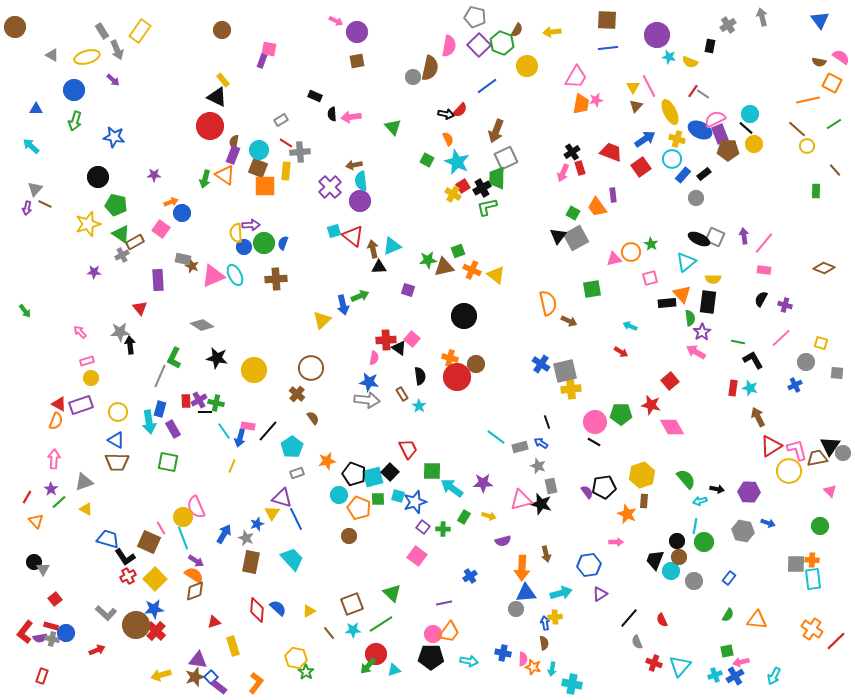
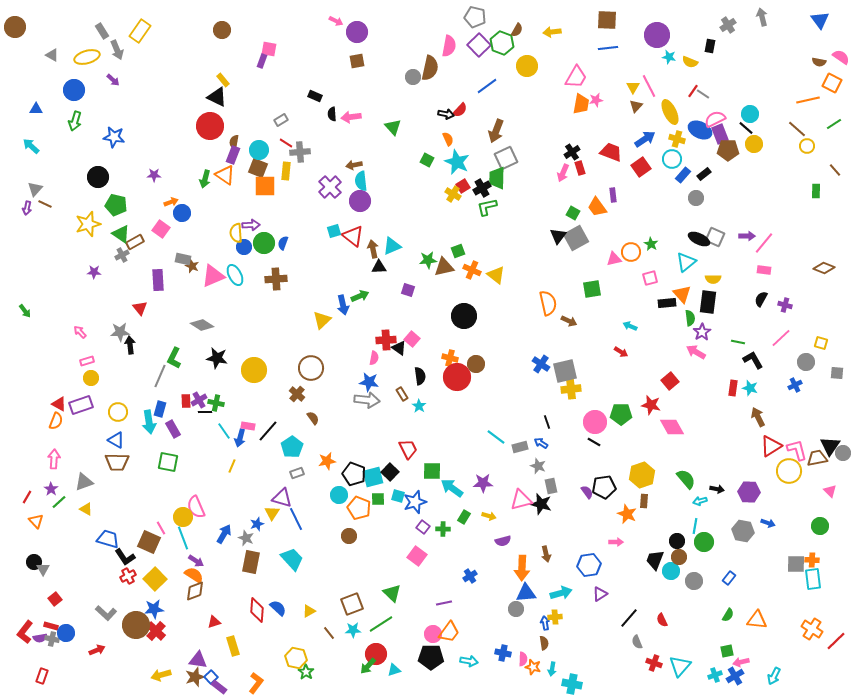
purple arrow at (744, 236): moved 3 px right; rotated 98 degrees clockwise
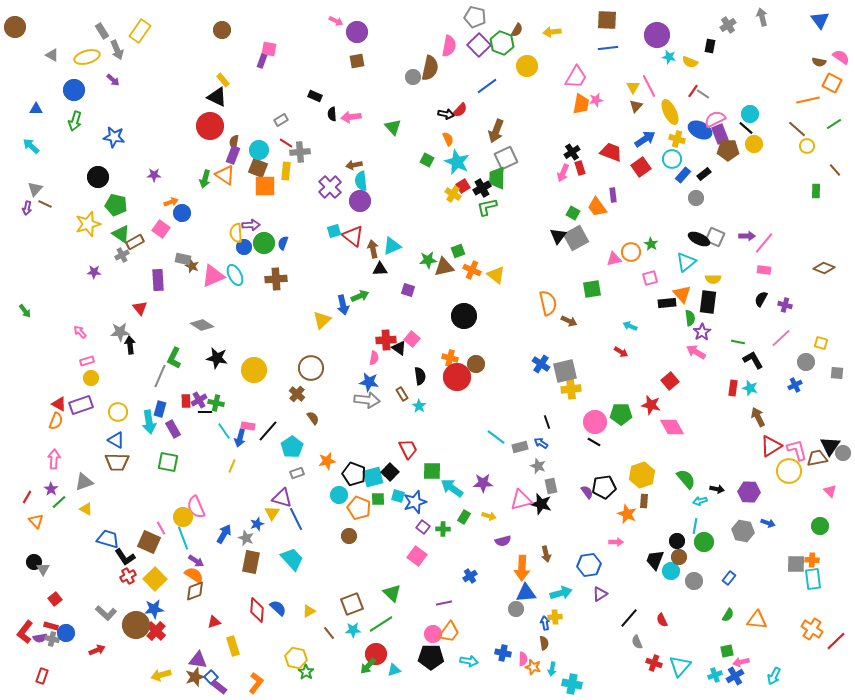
black triangle at (379, 267): moved 1 px right, 2 px down
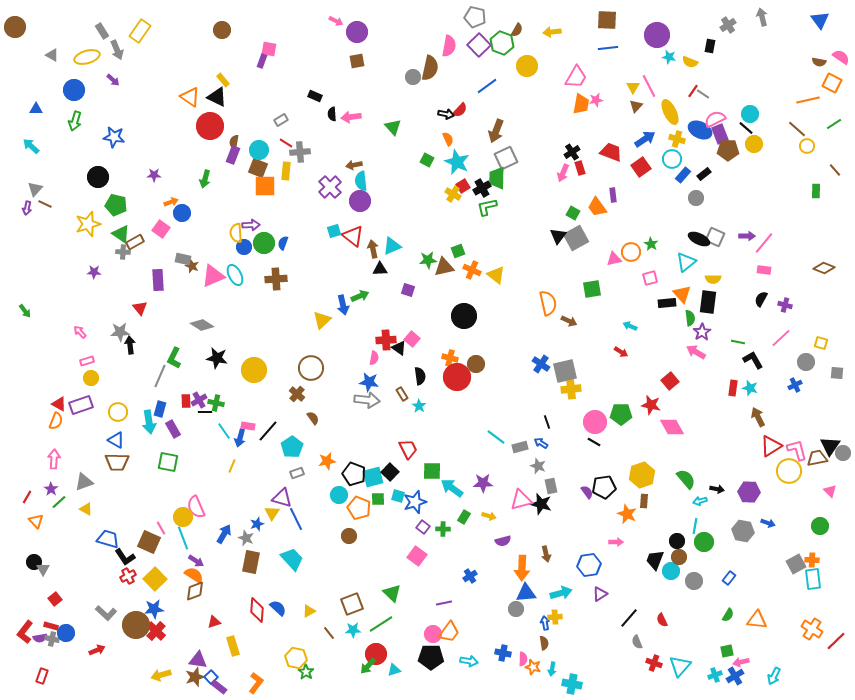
orange triangle at (225, 175): moved 35 px left, 78 px up
gray cross at (122, 255): moved 1 px right, 3 px up; rotated 32 degrees clockwise
gray square at (796, 564): rotated 30 degrees counterclockwise
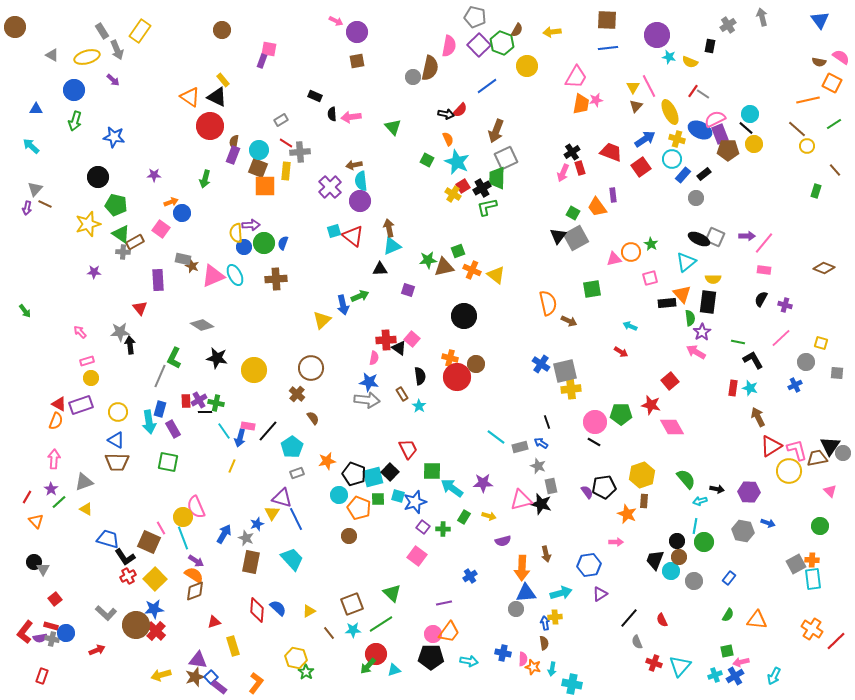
green rectangle at (816, 191): rotated 16 degrees clockwise
brown arrow at (373, 249): moved 16 px right, 21 px up
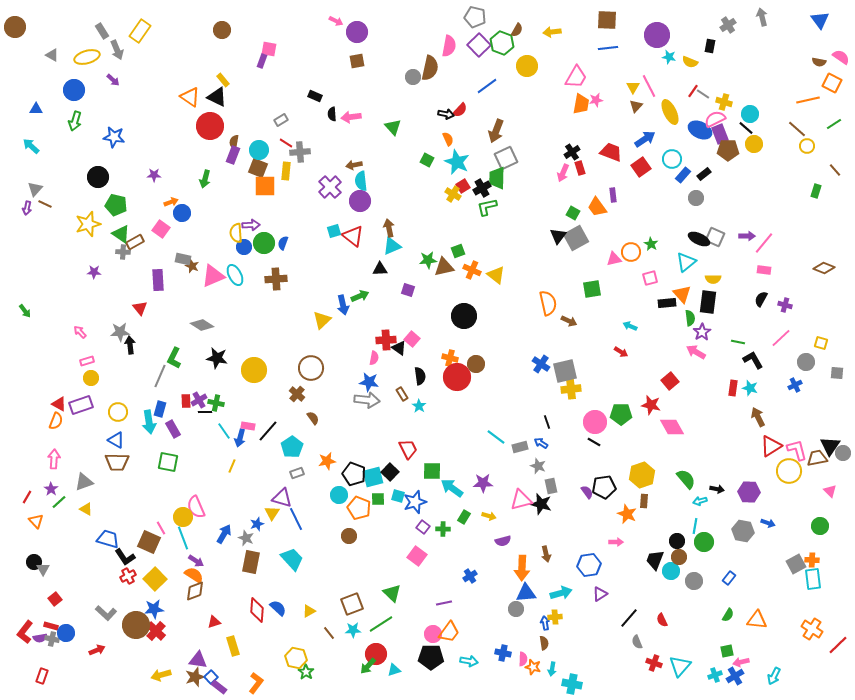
yellow cross at (677, 139): moved 47 px right, 37 px up
red line at (836, 641): moved 2 px right, 4 px down
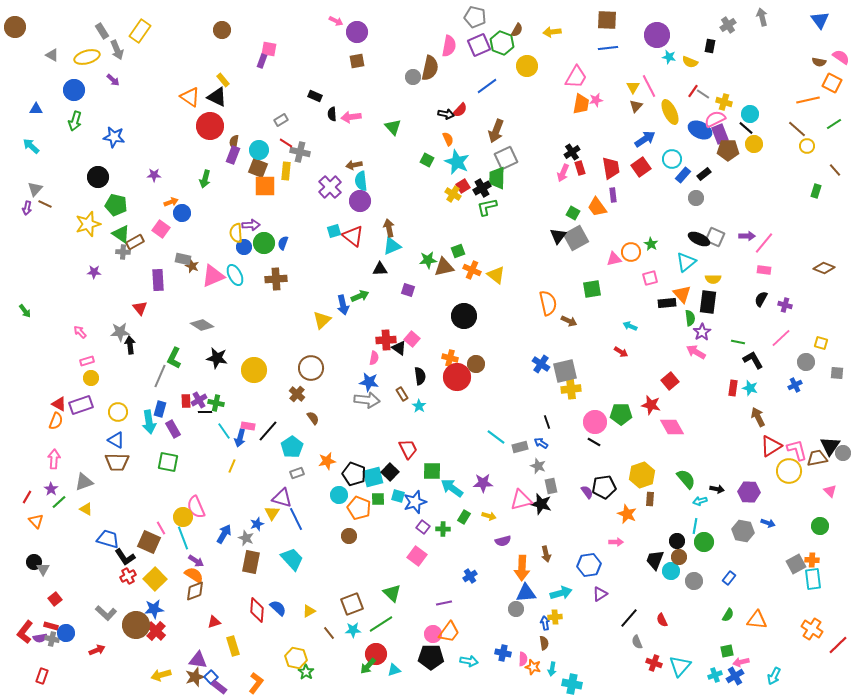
purple square at (479, 45): rotated 20 degrees clockwise
gray cross at (300, 152): rotated 18 degrees clockwise
red trapezoid at (611, 152): moved 16 px down; rotated 60 degrees clockwise
brown rectangle at (644, 501): moved 6 px right, 2 px up
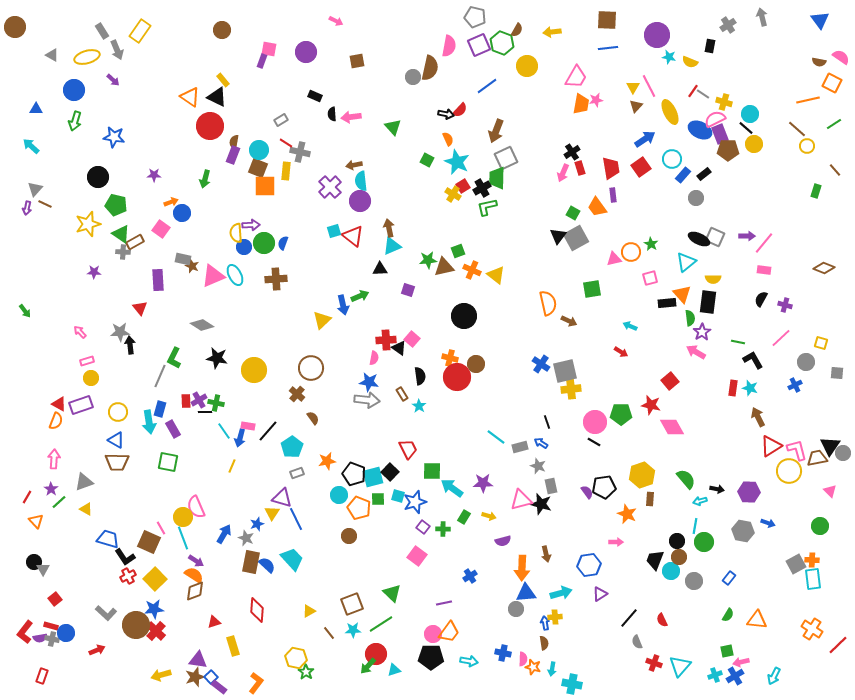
purple circle at (357, 32): moved 51 px left, 20 px down
blue semicircle at (278, 608): moved 11 px left, 43 px up
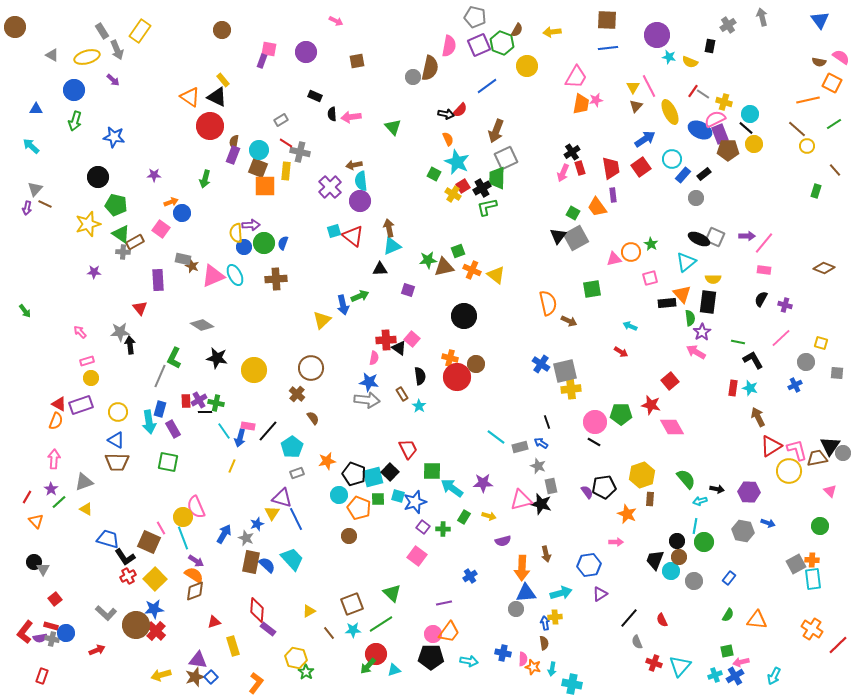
green square at (427, 160): moved 7 px right, 14 px down
purple rectangle at (219, 687): moved 49 px right, 58 px up
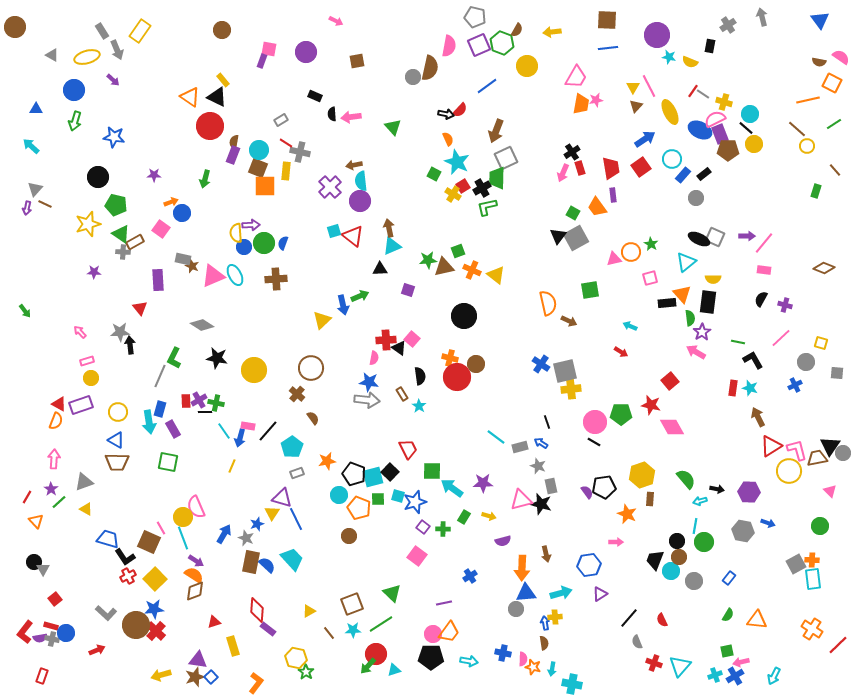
green square at (592, 289): moved 2 px left, 1 px down
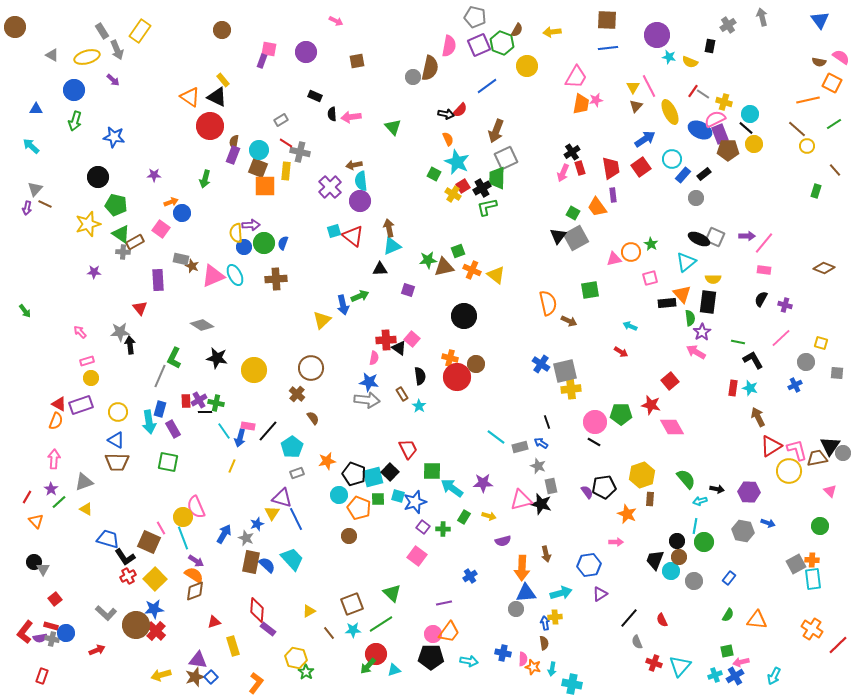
gray rectangle at (183, 259): moved 2 px left
